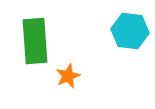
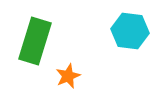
green rectangle: rotated 21 degrees clockwise
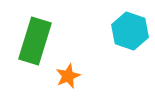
cyan hexagon: rotated 12 degrees clockwise
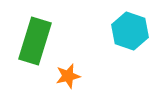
orange star: rotated 10 degrees clockwise
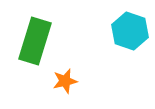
orange star: moved 3 px left, 5 px down
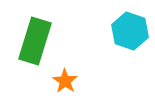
orange star: rotated 25 degrees counterclockwise
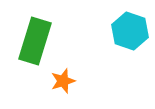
orange star: moved 2 px left; rotated 20 degrees clockwise
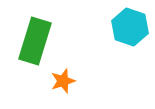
cyan hexagon: moved 4 px up
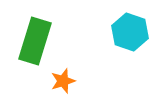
cyan hexagon: moved 5 px down
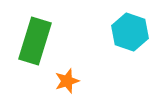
orange star: moved 4 px right
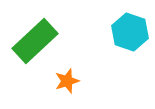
green rectangle: rotated 30 degrees clockwise
